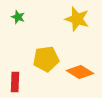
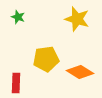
red rectangle: moved 1 px right, 1 px down
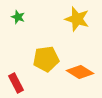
red rectangle: rotated 30 degrees counterclockwise
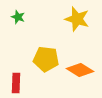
yellow pentagon: rotated 15 degrees clockwise
orange diamond: moved 2 px up
red rectangle: rotated 30 degrees clockwise
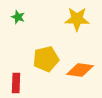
yellow star: rotated 15 degrees counterclockwise
yellow pentagon: rotated 20 degrees counterclockwise
orange diamond: rotated 24 degrees counterclockwise
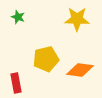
red rectangle: rotated 12 degrees counterclockwise
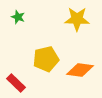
red rectangle: rotated 36 degrees counterclockwise
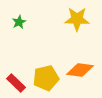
green star: moved 1 px right, 5 px down; rotated 24 degrees clockwise
yellow pentagon: moved 19 px down
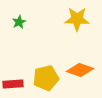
orange diamond: rotated 12 degrees clockwise
red rectangle: moved 3 px left, 1 px down; rotated 48 degrees counterclockwise
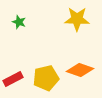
green star: rotated 24 degrees counterclockwise
red rectangle: moved 5 px up; rotated 24 degrees counterclockwise
